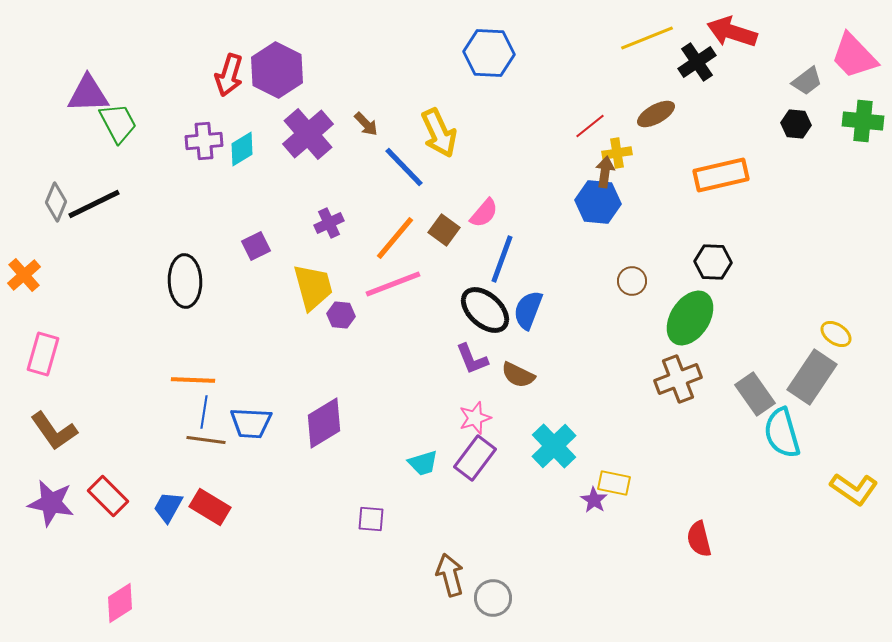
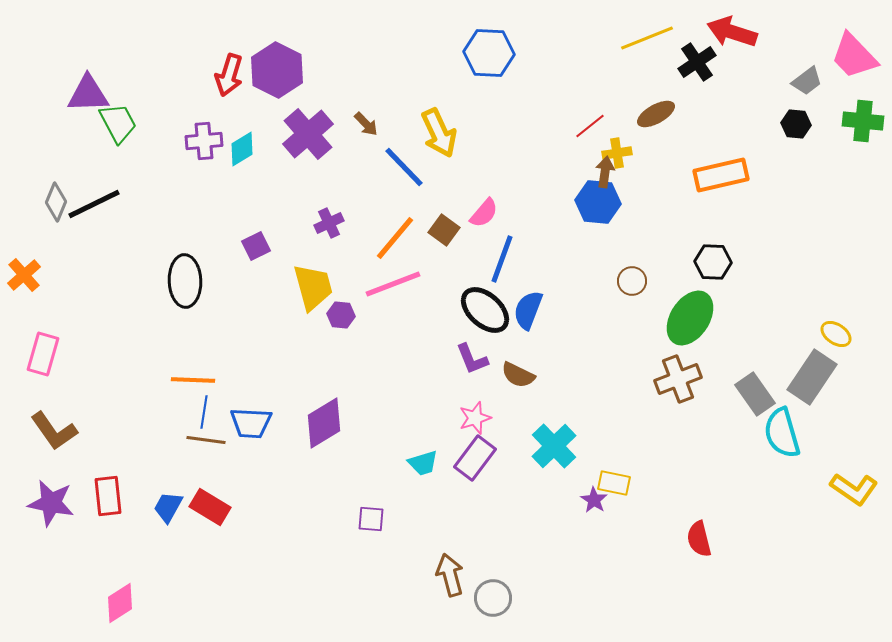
red rectangle at (108, 496): rotated 39 degrees clockwise
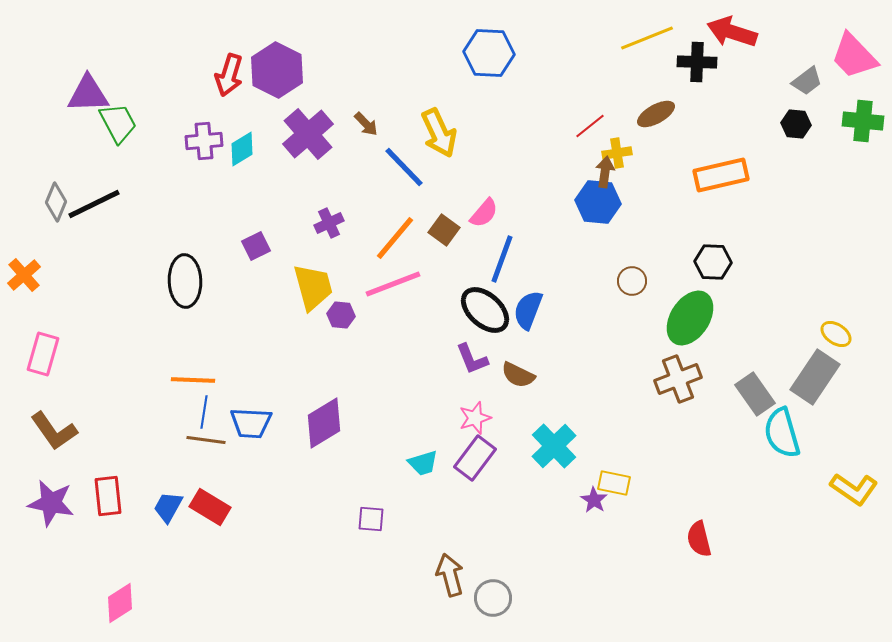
black cross at (697, 62): rotated 36 degrees clockwise
gray rectangle at (812, 377): moved 3 px right
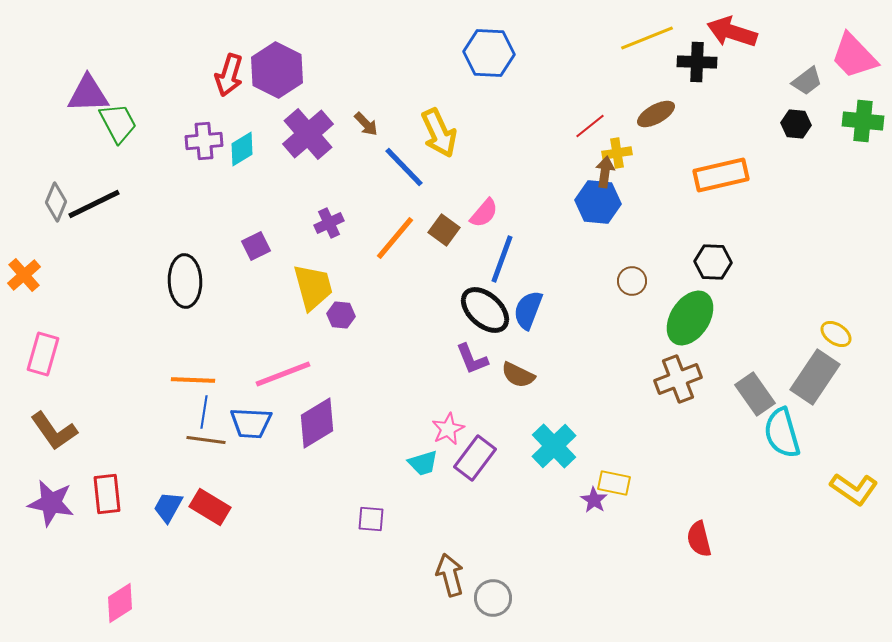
pink line at (393, 284): moved 110 px left, 90 px down
pink star at (475, 418): moved 27 px left, 11 px down; rotated 8 degrees counterclockwise
purple diamond at (324, 423): moved 7 px left
red rectangle at (108, 496): moved 1 px left, 2 px up
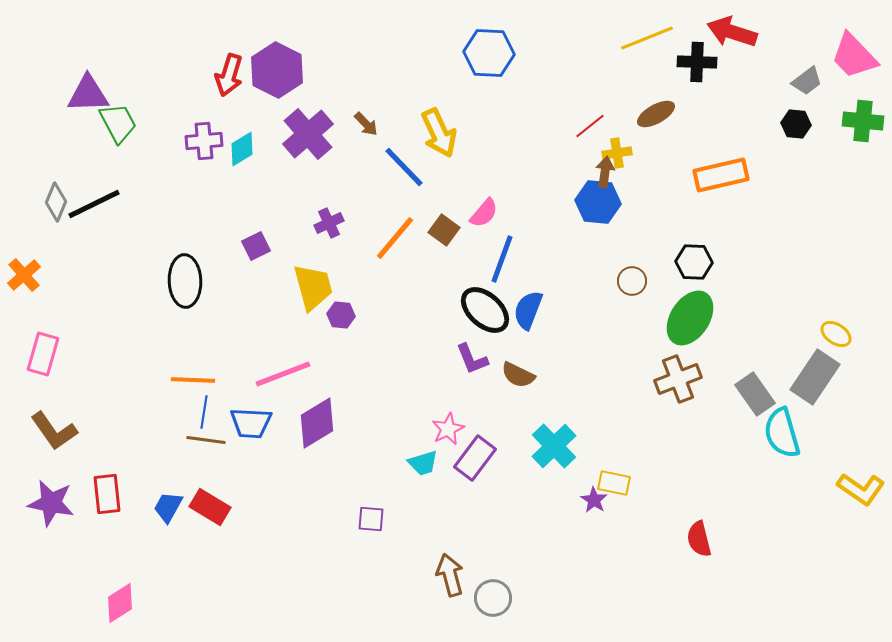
black hexagon at (713, 262): moved 19 px left
yellow L-shape at (854, 489): moved 7 px right
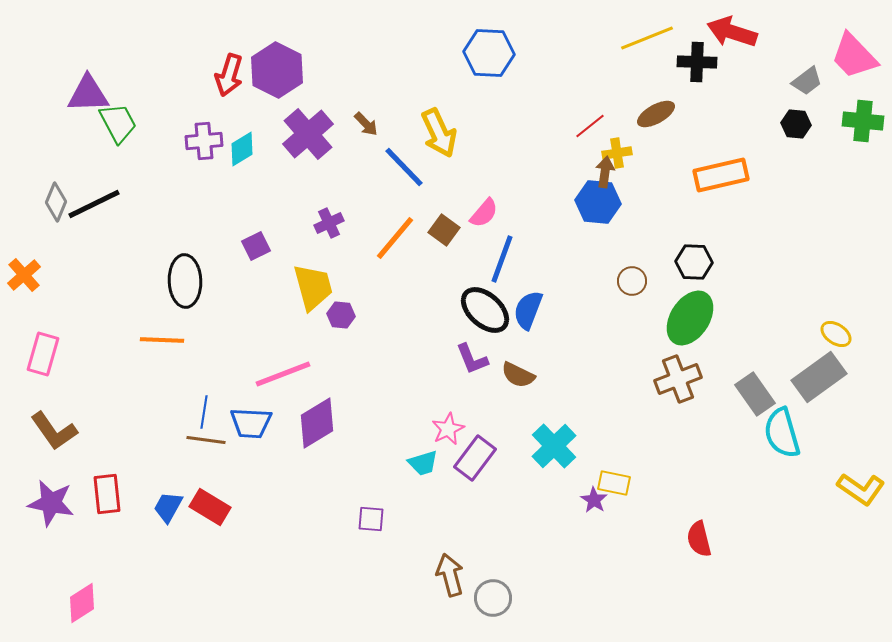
gray rectangle at (815, 377): moved 4 px right; rotated 20 degrees clockwise
orange line at (193, 380): moved 31 px left, 40 px up
pink diamond at (120, 603): moved 38 px left
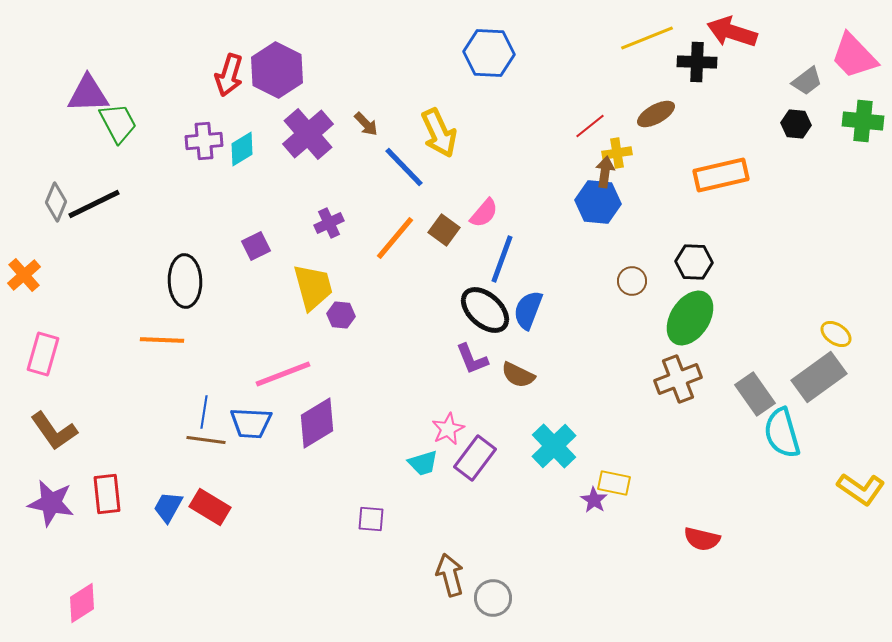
red semicircle at (699, 539): moved 3 px right; rotated 63 degrees counterclockwise
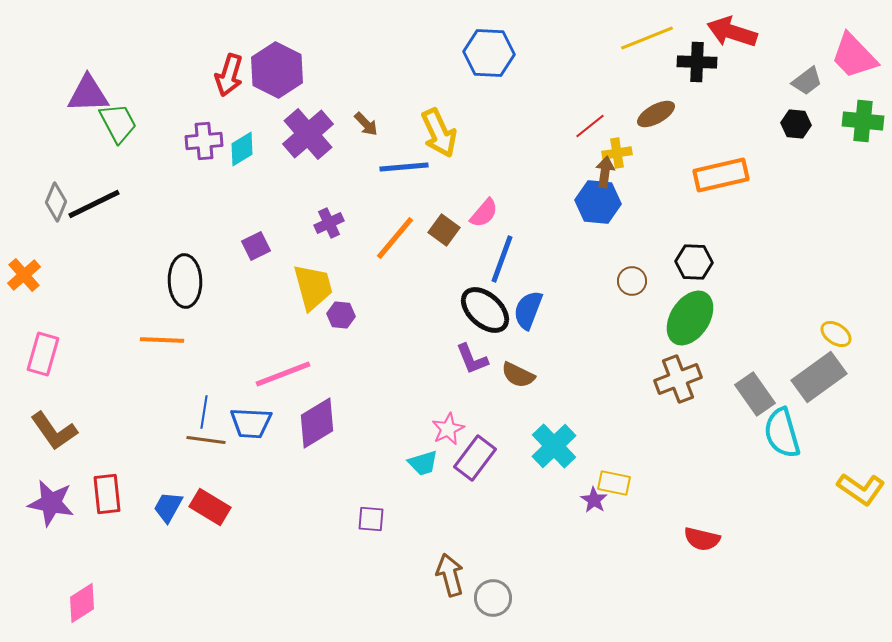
blue line at (404, 167): rotated 51 degrees counterclockwise
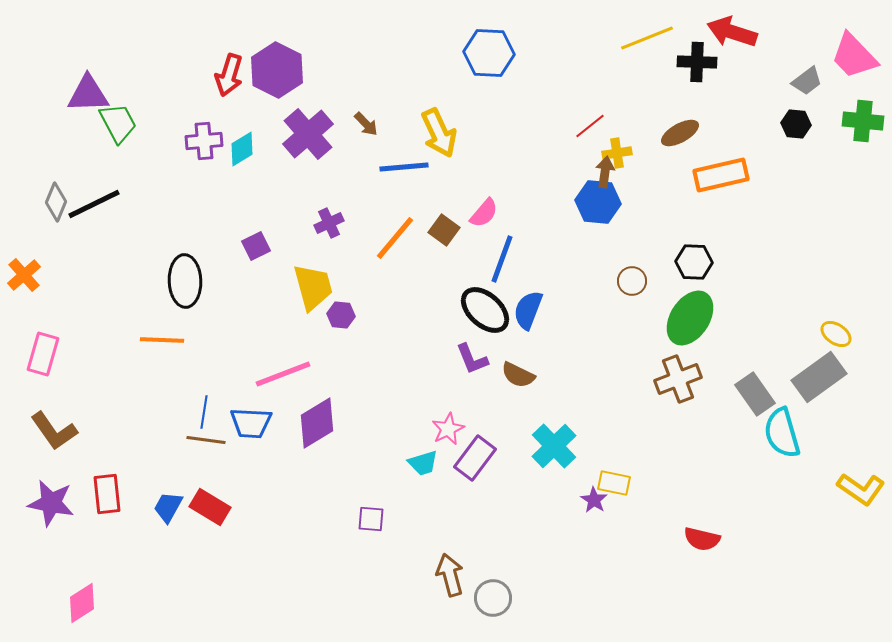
brown ellipse at (656, 114): moved 24 px right, 19 px down
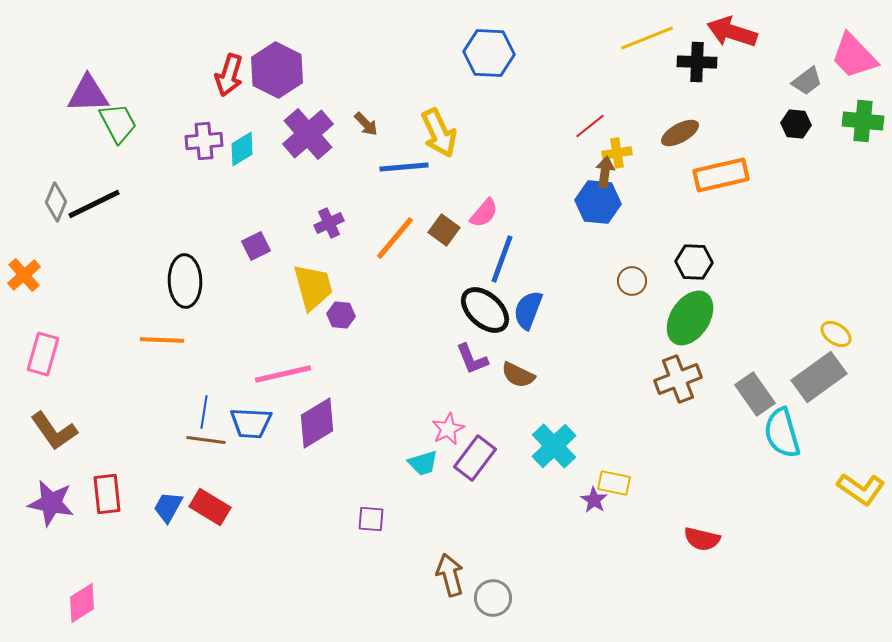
pink line at (283, 374): rotated 8 degrees clockwise
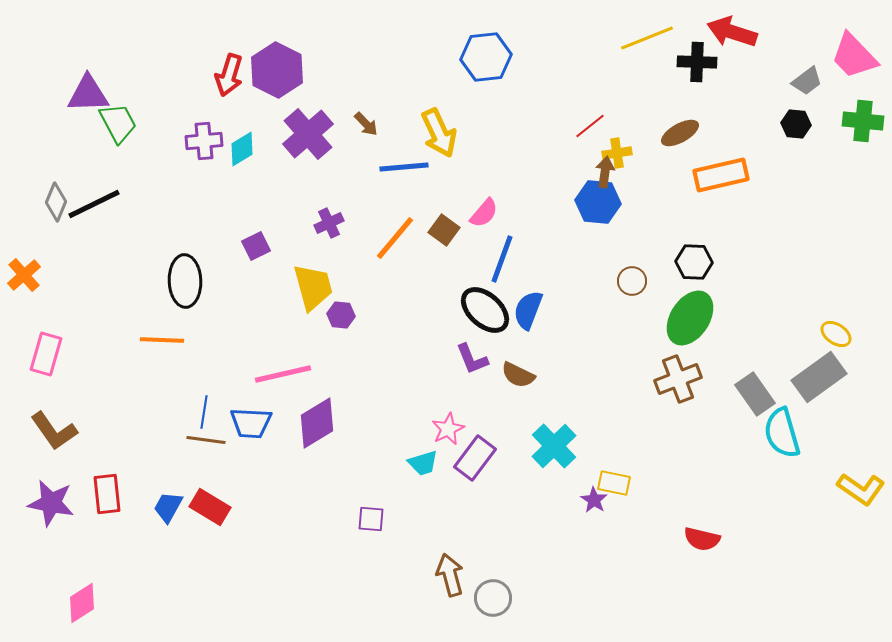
blue hexagon at (489, 53): moved 3 px left, 4 px down; rotated 9 degrees counterclockwise
pink rectangle at (43, 354): moved 3 px right
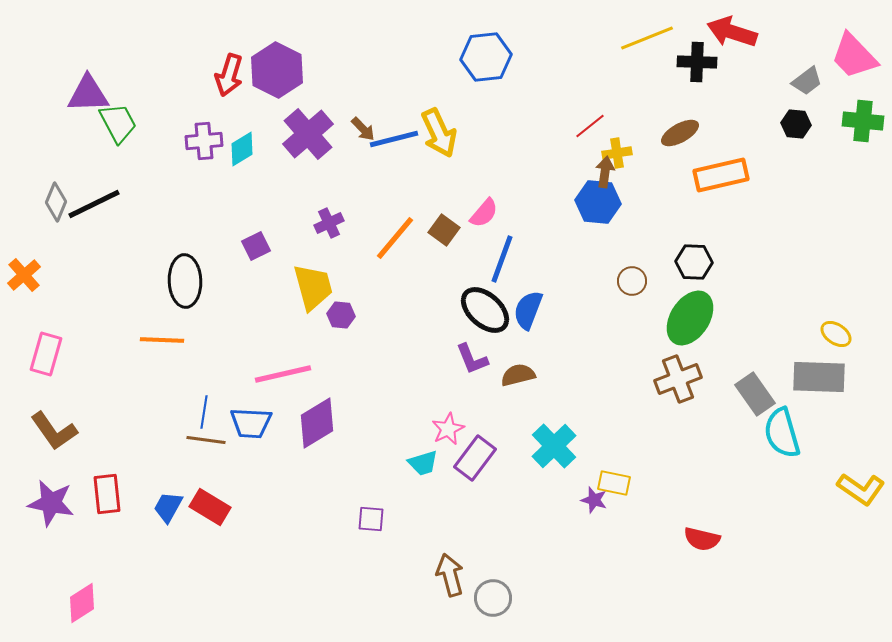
brown arrow at (366, 124): moved 3 px left, 5 px down
blue line at (404, 167): moved 10 px left, 28 px up; rotated 9 degrees counterclockwise
brown semicircle at (518, 375): rotated 140 degrees clockwise
gray rectangle at (819, 377): rotated 38 degrees clockwise
purple star at (594, 500): rotated 16 degrees counterclockwise
